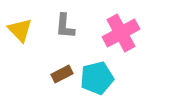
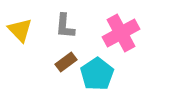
brown rectangle: moved 4 px right, 12 px up; rotated 10 degrees counterclockwise
cyan pentagon: moved 4 px up; rotated 20 degrees counterclockwise
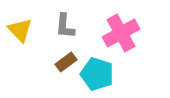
cyan pentagon: rotated 20 degrees counterclockwise
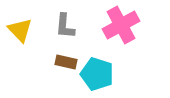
pink cross: moved 8 px up
brown rectangle: rotated 50 degrees clockwise
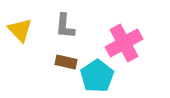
pink cross: moved 3 px right, 18 px down
cyan pentagon: moved 2 px down; rotated 20 degrees clockwise
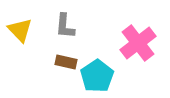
pink cross: moved 14 px right; rotated 9 degrees counterclockwise
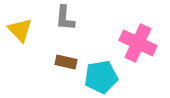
gray L-shape: moved 8 px up
pink cross: rotated 27 degrees counterclockwise
cyan pentagon: moved 4 px right, 1 px down; rotated 24 degrees clockwise
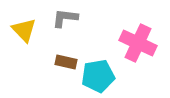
gray L-shape: rotated 92 degrees clockwise
yellow triangle: moved 4 px right
cyan pentagon: moved 3 px left, 1 px up
